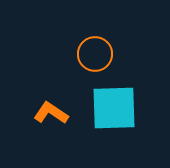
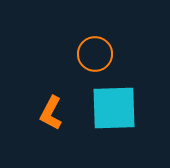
orange L-shape: rotated 96 degrees counterclockwise
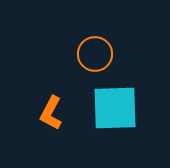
cyan square: moved 1 px right
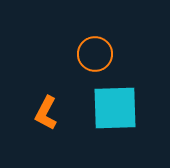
orange L-shape: moved 5 px left
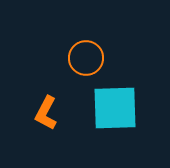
orange circle: moved 9 px left, 4 px down
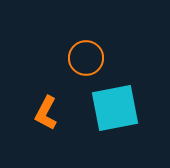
cyan square: rotated 9 degrees counterclockwise
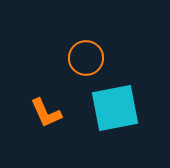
orange L-shape: rotated 52 degrees counterclockwise
